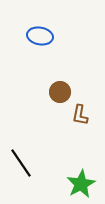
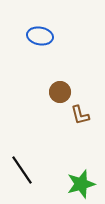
brown L-shape: rotated 25 degrees counterclockwise
black line: moved 1 px right, 7 px down
green star: rotated 12 degrees clockwise
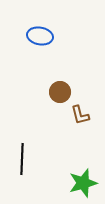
black line: moved 11 px up; rotated 36 degrees clockwise
green star: moved 2 px right, 1 px up
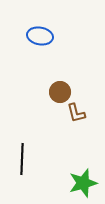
brown L-shape: moved 4 px left, 2 px up
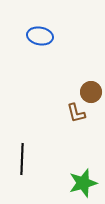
brown circle: moved 31 px right
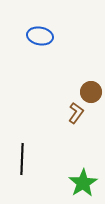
brown L-shape: rotated 130 degrees counterclockwise
green star: rotated 16 degrees counterclockwise
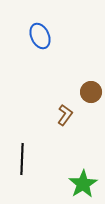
blue ellipse: rotated 55 degrees clockwise
brown L-shape: moved 11 px left, 2 px down
green star: moved 1 px down
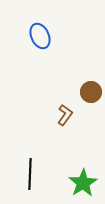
black line: moved 8 px right, 15 px down
green star: moved 1 px up
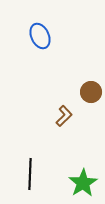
brown L-shape: moved 1 px left, 1 px down; rotated 10 degrees clockwise
